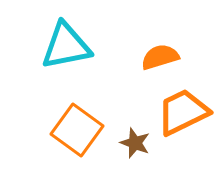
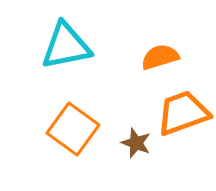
orange trapezoid: moved 1 px down; rotated 6 degrees clockwise
orange square: moved 4 px left, 1 px up
brown star: moved 1 px right
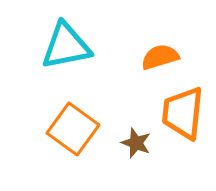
orange trapezoid: rotated 64 degrees counterclockwise
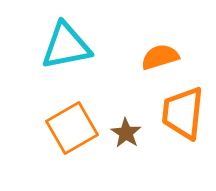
orange square: moved 1 px left, 1 px up; rotated 24 degrees clockwise
brown star: moved 10 px left, 10 px up; rotated 12 degrees clockwise
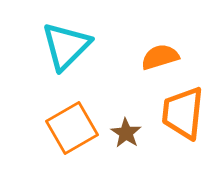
cyan triangle: rotated 34 degrees counterclockwise
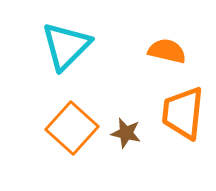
orange semicircle: moved 7 px right, 6 px up; rotated 30 degrees clockwise
orange square: rotated 18 degrees counterclockwise
brown star: rotated 20 degrees counterclockwise
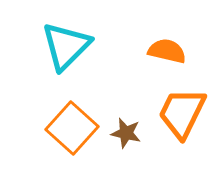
orange trapezoid: moved 1 px left; rotated 20 degrees clockwise
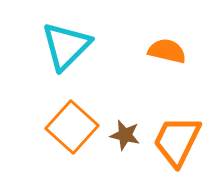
orange trapezoid: moved 5 px left, 28 px down
orange square: moved 1 px up
brown star: moved 1 px left, 2 px down
